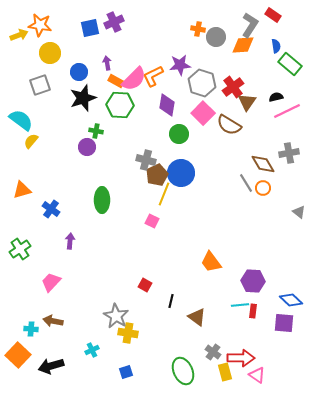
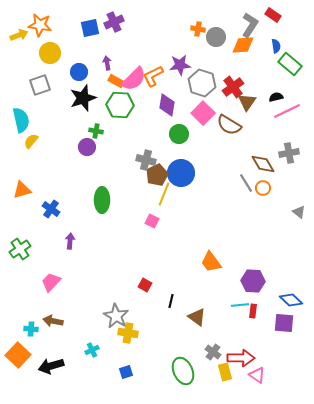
cyan semicircle at (21, 120): rotated 40 degrees clockwise
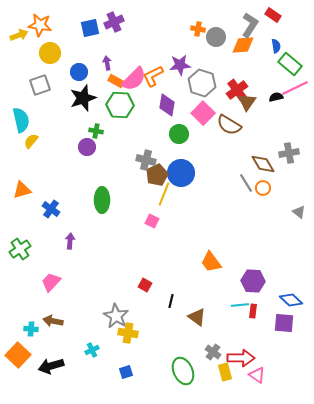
red cross at (233, 87): moved 4 px right, 3 px down
pink line at (287, 111): moved 8 px right, 23 px up
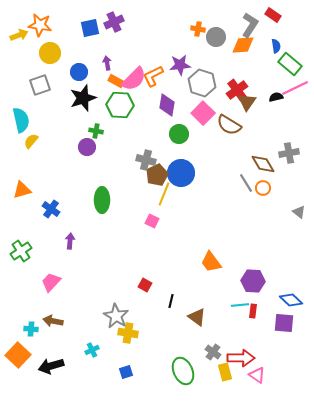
green cross at (20, 249): moved 1 px right, 2 px down
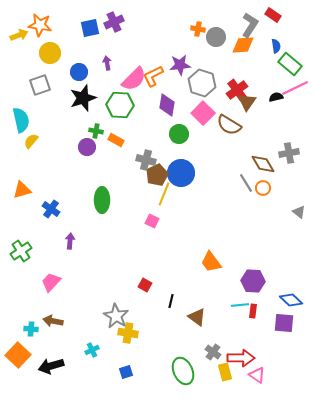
orange rectangle at (116, 81): moved 59 px down
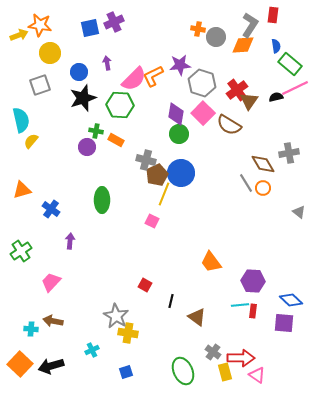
red rectangle at (273, 15): rotated 63 degrees clockwise
brown triangle at (247, 102): moved 2 px right, 1 px up
purple diamond at (167, 105): moved 9 px right, 9 px down
orange square at (18, 355): moved 2 px right, 9 px down
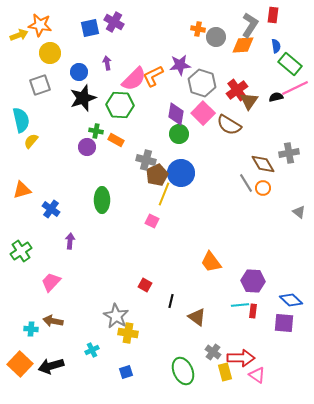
purple cross at (114, 22): rotated 36 degrees counterclockwise
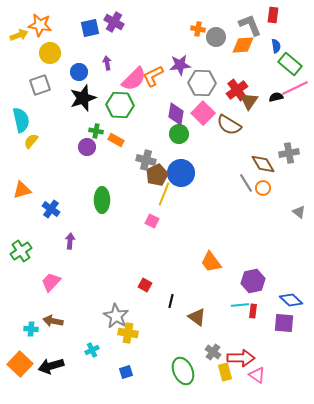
gray L-shape at (250, 25): rotated 55 degrees counterclockwise
gray hexagon at (202, 83): rotated 16 degrees counterclockwise
purple hexagon at (253, 281): rotated 15 degrees counterclockwise
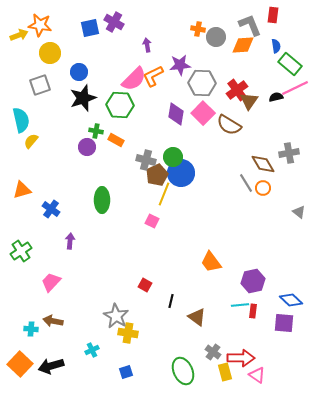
purple arrow at (107, 63): moved 40 px right, 18 px up
green circle at (179, 134): moved 6 px left, 23 px down
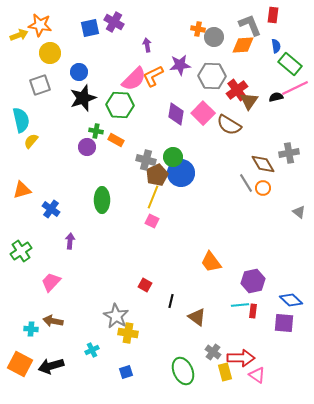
gray circle at (216, 37): moved 2 px left
gray hexagon at (202, 83): moved 10 px right, 7 px up
yellow line at (164, 194): moved 11 px left, 3 px down
orange square at (20, 364): rotated 15 degrees counterclockwise
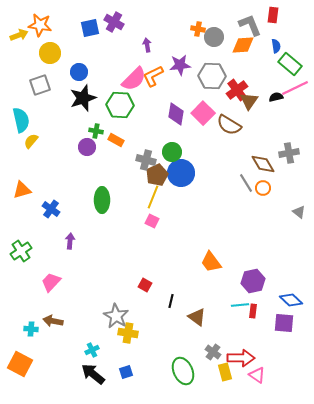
green circle at (173, 157): moved 1 px left, 5 px up
black arrow at (51, 366): moved 42 px right, 8 px down; rotated 55 degrees clockwise
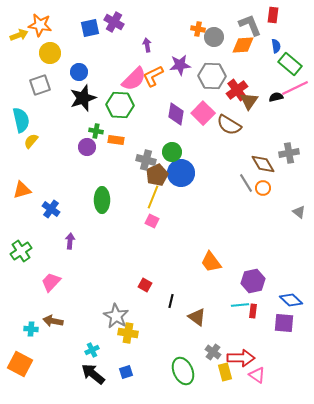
orange rectangle at (116, 140): rotated 21 degrees counterclockwise
